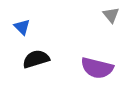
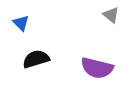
gray triangle: rotated 12 degrees counterclockwise
blue triangle: moved 1 px left, 4 px up
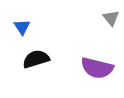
gray triangle: moved 3 px down; rotated 12 degrees clockwise
blue triangle: moved 1 px right, 4 px down; rotated 12 degrees clockwise
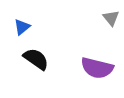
blue triangle: rotated 24 degrees clockwise
black semicircle: rotated 52 degrees clockwise
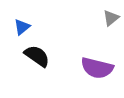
gray triangle: rotated 30 degrees clockwise
black semicircle: moved 1 px right, 3 px up
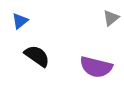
blue triangle: moved 2 px left, 6 px up
purple semicircle: moved 1 px left, 1 px up
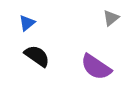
blue triangle: moved 7 px right, 2 px down
purple semicircle: rotated 20 degrees clockwise
